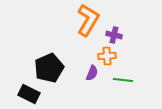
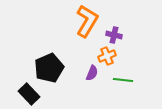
orange L-shape: moved 1 px left, 1 px down
orange cross: rotated 18 degrees counterclockwise
black rectangle: rotated 20 degrees clockwise
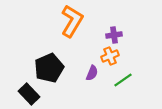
orange L-shape: moved 15 px left
purple cross: rotated 21 degrees counterclockwise
orange cross: moved 3 px right
green line: rotated 42 degrees counterclockwise
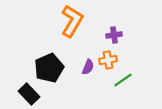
orange cross: moved 2 px left, 4 px down; rotated 12 degrees clockwise
purple semicircle: moved 4 px left, 6 px up
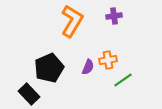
purple cross: moved 19 px up
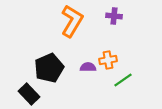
purple cross: rotated 14 degrees clockwise
purple semicircle: rotated 112 degrees counterclockwise
